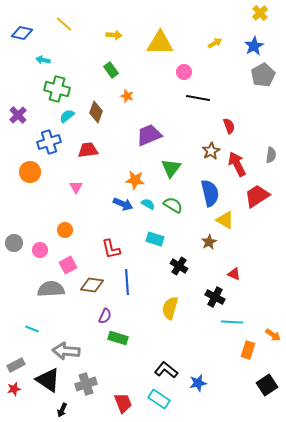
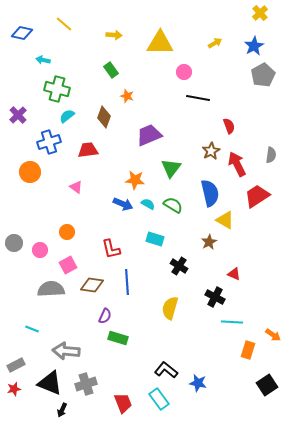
brown diamond at (96, 112): moved 8 px right, 5 px down
pink triangle at (76, 187): rotated 24 degrees counterclockwise
orange circle at (65, 230): moved 2 px right, 2 px down
black triangle at (48, 380): moved 2 px right, 3 px down; rotated 12 degrees counterclockwise
blue star at (198, 383): rotated 24 degrees clockwise
cyan rectangle at (159, 399): rotated 20 degrees clockwise
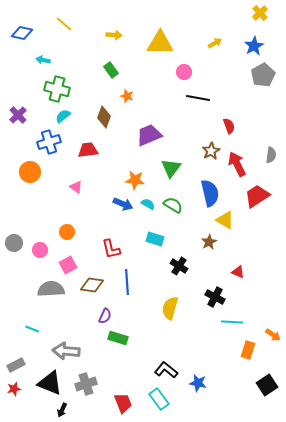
cyan semicircle at (67, 116): moved 4 px left
red triangle at (234, 274): moved 4 px right, 2 px up
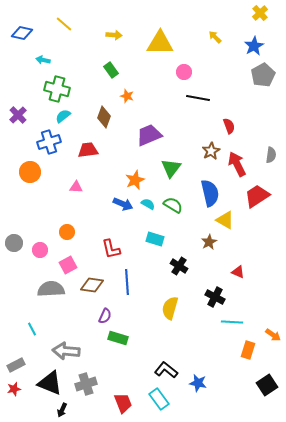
yellow arrow at (215, 43): moved 6 px up; rotated 104 degrees counterclockwise
orange star at (135, 180): rotated 30 degrees counterclockwise
pink triangle at (76, 187): rotated 32 degrees counterclockwise
cyan line at (32, 329): rotated 40 degrees clockwise
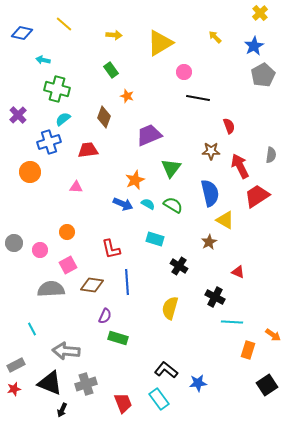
yellow triangle at (160, 43): rotated 32 degrees counterclockwise
cyan semicircle at (63, 116): moved 3 px down
brown star at (211, 151): rotated 30 degrees clockwise
red arrow at (237, 164): moved 3 px right, 2 px down
blue star at (198, 383): rotated 18 degrees counterclockwise
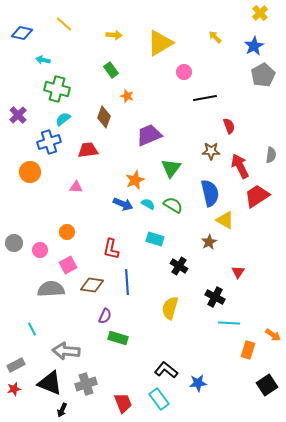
black line at (198, 98): moved 7 px right; rotated 20 degrees counterclockwise
red L-shape at (111, 249): rotated 25 degrees clockwise
red triangle at (238, 272): rotated 40 degrees clockwise
cyan line at (232, 322): moved 3 px left, 1 px down
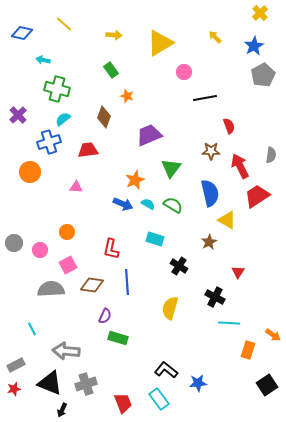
yellow triangle at (225, 220): moved 2 px right
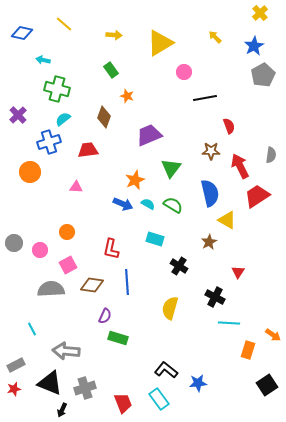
gray cross at (86, 384): moved 1 px left, 4 px down
